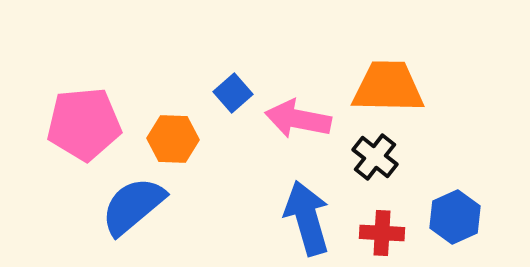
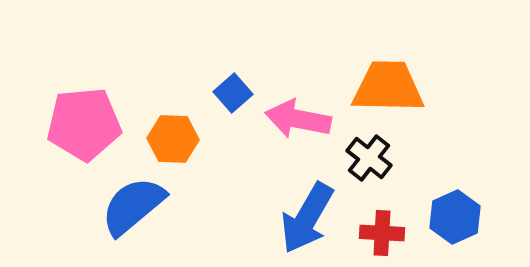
black cross: moved 6 px left, 1 px down
blue arrow: rotated 134 degrees counterclockwise
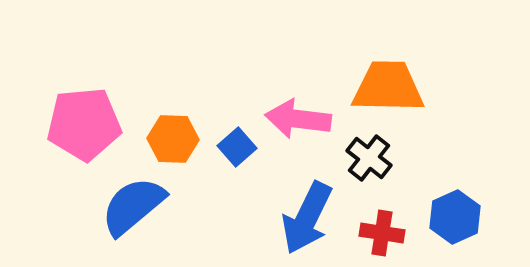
blue square: moved 4 px right, 54 px down
pink arrow: rotated 4 degrees counterclockwise
blue arrow: rotated 4 degrees counterclockwise
red cross: rotated 6 degrees clockwise
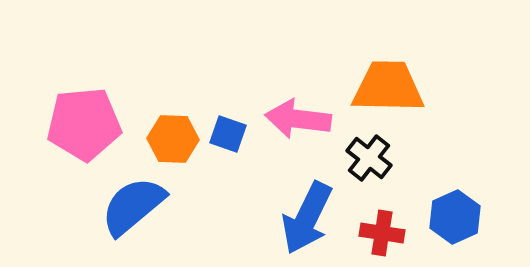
blue square: moved 9 px left, 13 px up; rotated 30 degrees counterclockwise
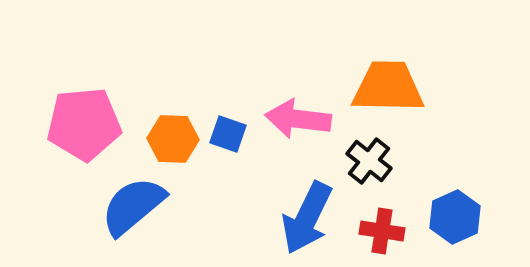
black cross: moved 3 px down
red cross: moved 2 px up
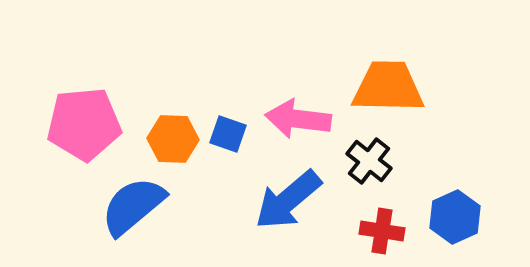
blue arrow: moved 19 px left, 18 px up; rotated 24 degrees clockwise
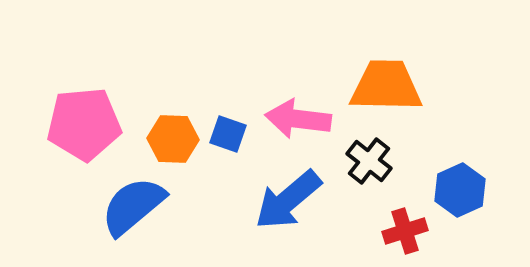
orange trapezoid: moved 2 px left, 1 px up
blue hexagon: moved 5 px right, 27 px up
red cross: moved 23 px right; rotated 27 degrees counterclockwise
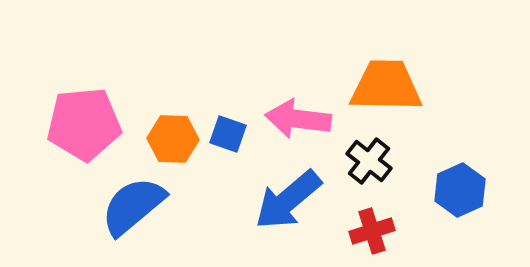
red cross: moved 33 px left
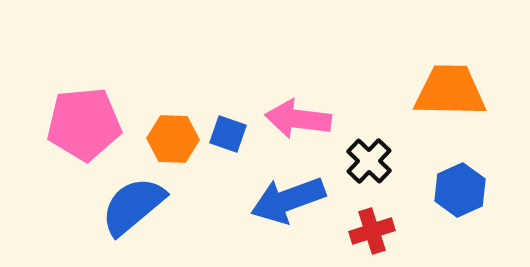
orange trapezoid: moved 64 px right, 5 px down
black cross: rotated 6 degrees clockwise
blue arrow: rotated 20 degrees clockwise
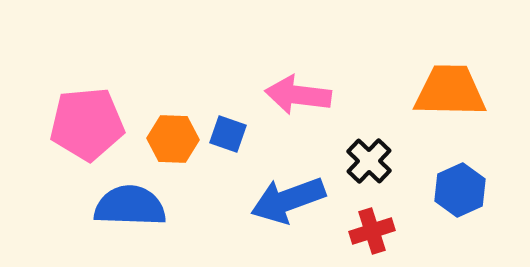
pink arrow: moved 24 px up
pink pentagon: moved 3 px right
blue semicircle: moved 3 px left; rotated 42 degrees clockwise
